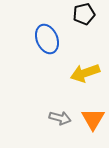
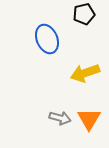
orange triangle: moved 4 px left
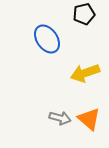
blue ellipse: rotated 12 degrees counterclockwise
orange triangle: rotated 20 degrees counterclockwise
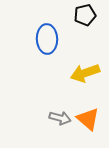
black pentagon: moved 1 px right, 1 px down
blue ellipse: rotated 32 degrees clockwise
orange triangle: moved 1 px left
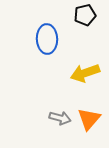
orange triangle: moved 1 px right; rotated 30 degrees clockwise
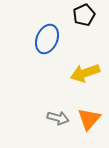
black pentagon: moved 1 px left; rotated 10 degrees counterclockwise
blue ellipse: rotated 24 degrees clockwise
gray arrow: moved 2 px left
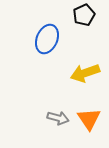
orange triangle: rotated 15 degrees counterclockwise
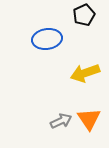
blue ellipse: rotated 60 degrees clockwise
gray arrow: moved 3 px right, 3 px down; rotated 40 degrees counterclockwise
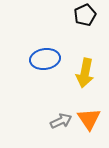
black pentagon: moved 1 px right
blue ellipse: moved 2 px left, 20 px down
yellow arrow: rotated 60 degrees counterclockwise
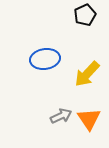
yellow arrow: moved 2 px right, 1 px down; rotated 32 degrees clockwise
gray arrow: moved 5 px up
